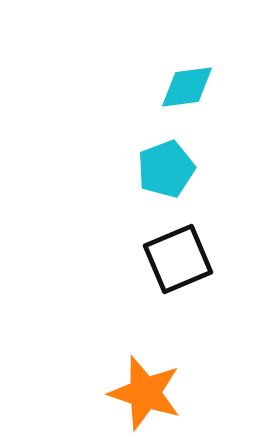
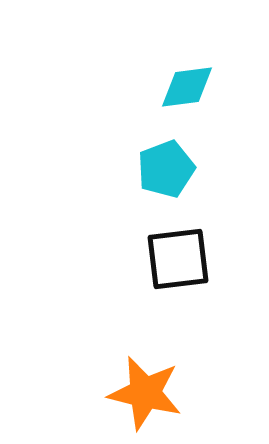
black square: rotated 16 degrees clockwise
orange star: rotated 4 degrees counterclockwise
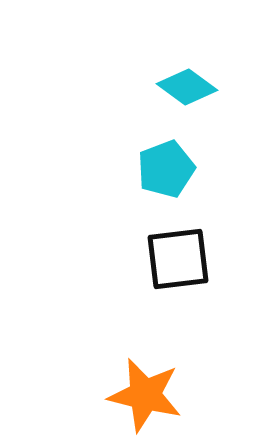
cyan diamond: rotated 44 degrees clockwise
orange star: moved 2 px down
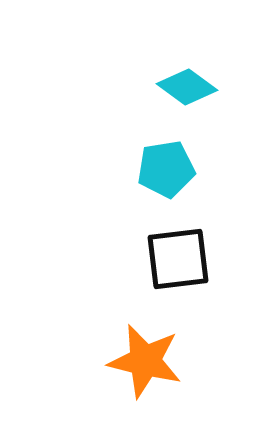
cyan pentagon: rotated 12 degrees clockwise
orange star: moved 34 px up
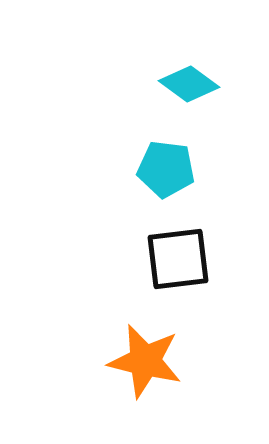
cyan diamond: moved 2 px right, 3 px up
cyan pentagon: rotated 16 degrees clockwise
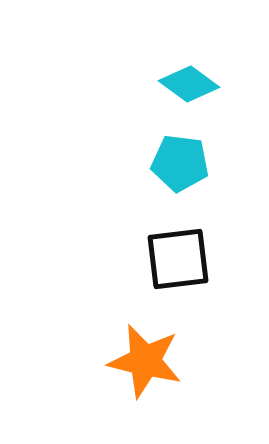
cyan pentagon: moved 14 px right, 6 px up
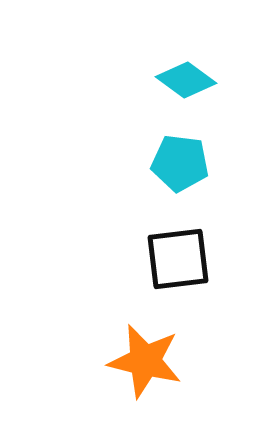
cyan diamond: moved 3 px left, 4 px up
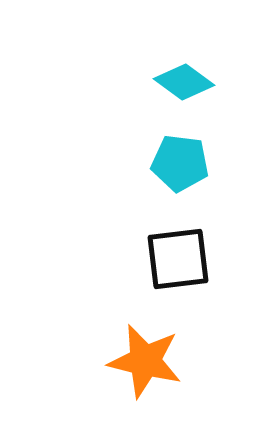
cyan diamond: moved 2 px left, 2 px down
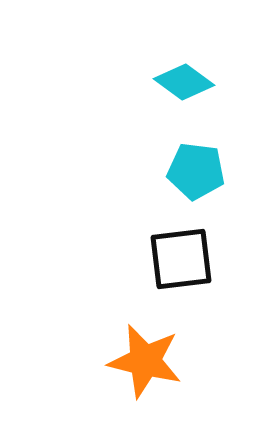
cyan pentagon: moved 16 px right, 8 px down
black square: moved 3 px right
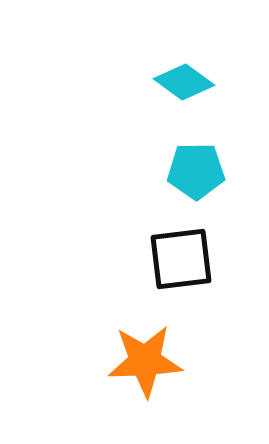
cyan pentagon: rotated 8 degrees counterclockwise
orange star: rotated 16 degrees counterclockwise
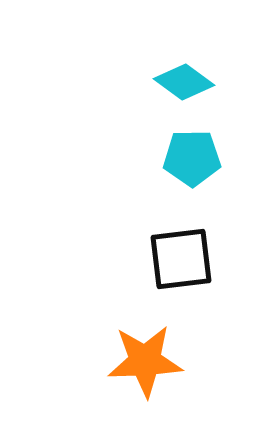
cyan pentagon: moved 4 px left, 13 px up
